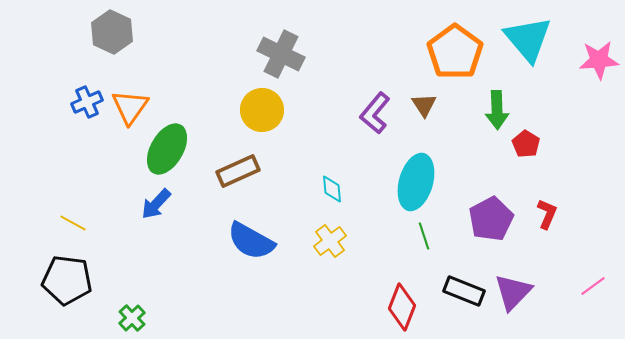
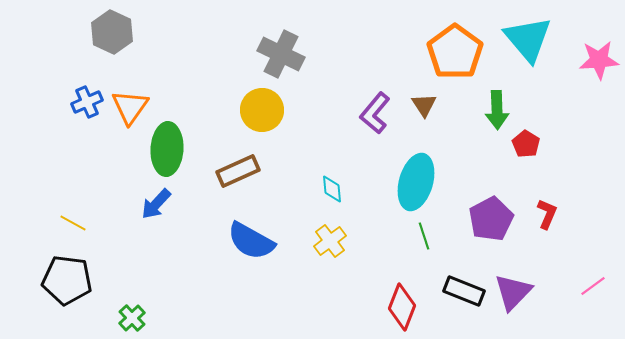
green ellipse: rotated 27 degrees counterclockwise
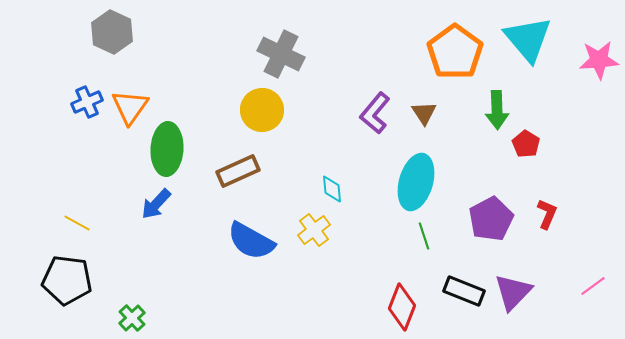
brown triangle: moved 8 px down
yellow line: moved 4 px right
yellow cross: moved 16 px left, 11 px up
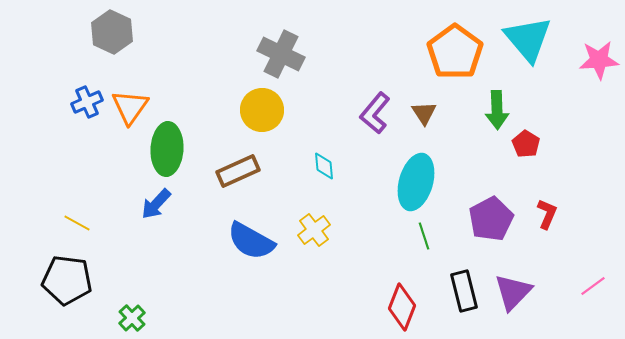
cyan diamond: moved 8 px left, 23 px up
black rectangle: rotated 54 degrees clockwise
